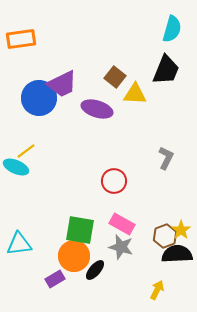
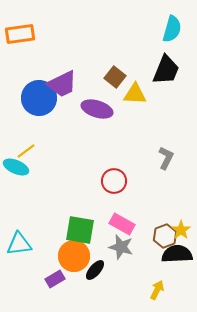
orange rectangle: moved 1 px left, 5 px up
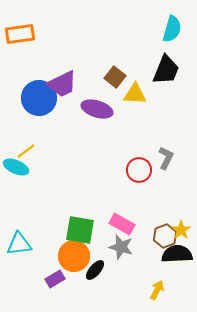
red circle: moved 25 px right, 11 px up
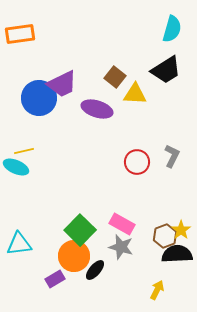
black trapezoid: rotated 36 degrees clockwise
yellow line: moved 2 px left; rotated 24 degrees clockwise
gray L-shape: moved 6 px right, 2 px up
red circle: moved 2 px left, 8 px up
green square: rotated 36 degrees clockwise
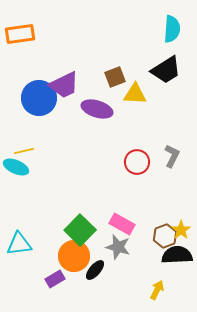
cyan semicircle: rotated 12 degrees counterclockwise
brown square: rotated 30 degrees clockwise
purple trapezoid: moved 2 px right, 1 px down
gray star: moved 3 px left
black semicircle: moved 1 px down
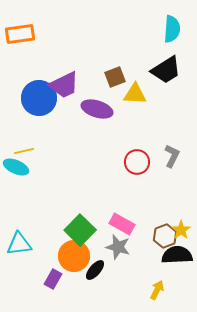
purple rectangle: moved 2 px left; rotated 30 degrees counterclockwise
